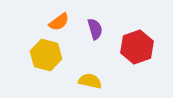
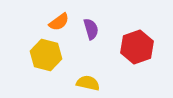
purple semicircle: moved 4 px left
yellow semicircle: moved 2 px left, 2 px down
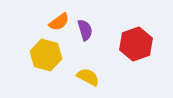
purple semicircle: moved 6 px left, 1 px down
red hexagon: moved 1 px left, 3 px up
yellow semicircle: moved 6 px up; rotated 15 degrees clockwise
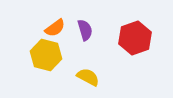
orange semicircle: moved 4 px left, 6 px down
red hexagon: moved 1 px left, 6 px up
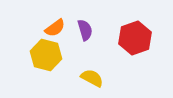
yellow semicircle: moved 4 px right, 1 px down
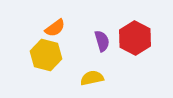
purple semicircle: moved 17 px right, 11 px down
red hexagon: rotated 12 degrees counterclockwise
yellow semicircle: rotated 40 degrees counterclockwise
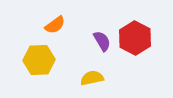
orange semicircle: moved 3 px up
purple semicircle: rotated 15 degrees counterclockwise
yellow hexagon: moved 7 px left, 5 px down; rotated 16 degrees counterclockwise
